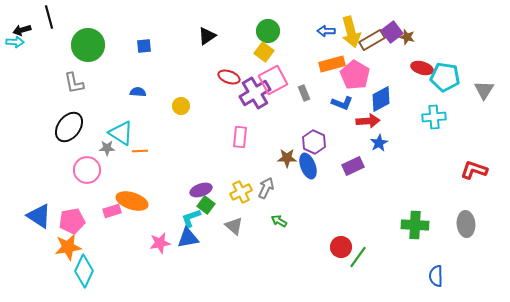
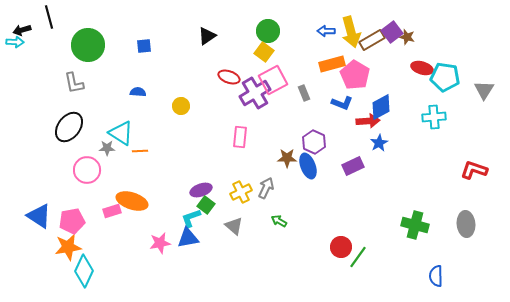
blue diamond at (381, 99): moved 8 px down
green cross at (415, 225): rotated 12 degrees clockwise
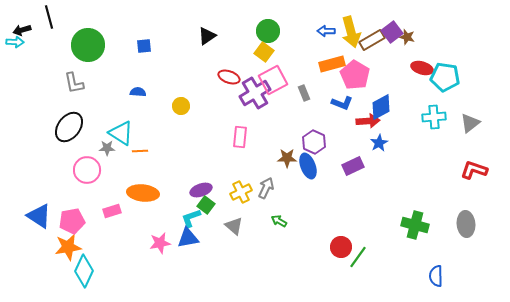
gray triangle at (484, 90): moved 14 px left, 33 px down; rotated 20 degrees clockwise
orange ellipse at (132, 201): moved 11 px right, 8 px up; rotated 12 degrees counterclockwise
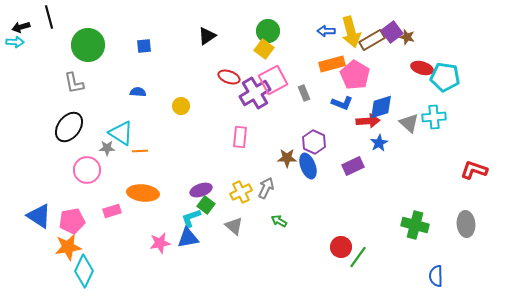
black arrow at (22, 30): moved 1 px left, 3 px up
yellow square at (264, 52): moved 3 px up
blue diamond at (381, 107): rotated 12 degrees clockwise
gray triangle at (470, 123): moved 61 px left; rotated 40 degrees counterclockwise
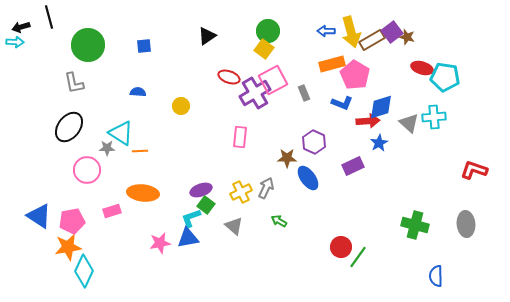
blue ellipse at (308, 166): moved 12 px down; rotated 15 degrees counterclockwise
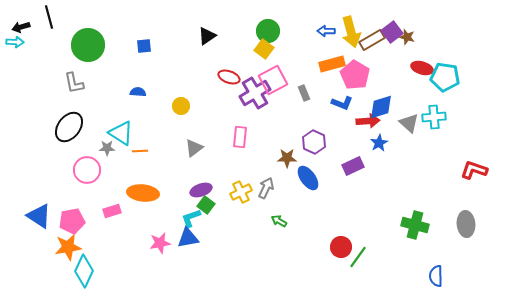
gray triangle at (234, 226): moved 40 px left, 78 px up; rotated 42 degrees clockwise
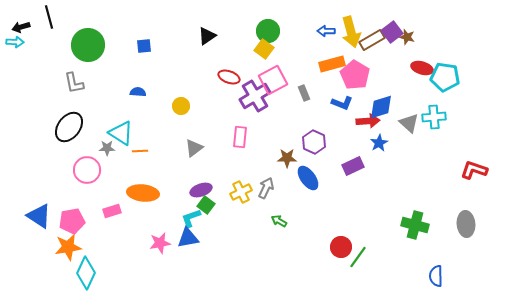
purple cross at (255, 93): moved 3 px down
cyan diamond at (84, 271): moved 2 px right, 2 px down
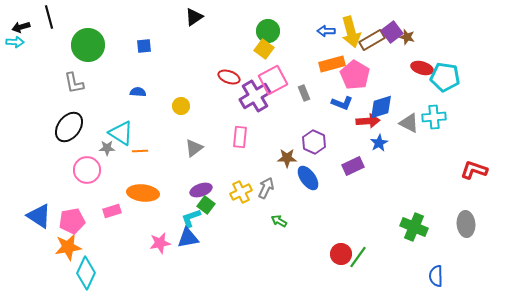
black triangle at (207, 36): moved 13 px left, 19 px up
gray triangle at (409, 123): rotated 15 degrees counterclockwise
green cross at (415, 225): moved 1 px left, 2 px down; rotated 8 degrees clockwise
red circle at (341, 247): moved 7 px down
